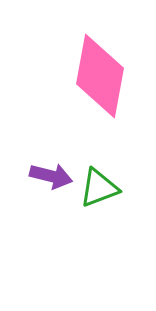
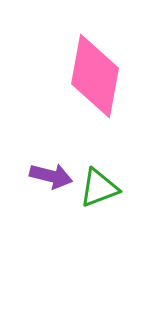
pink diamond: moved 5 px left
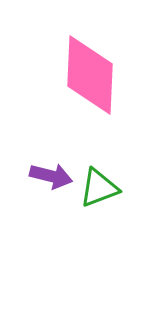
pink diamond: moved 5 px left, 1 px up; rotated 8 degrees counterclockwise
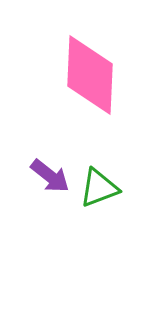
purple arrow: moved 1 px left; rotated 24 degrees clockwise
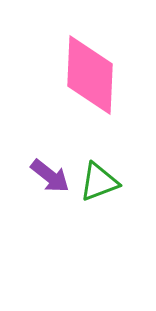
green triangle: moved 6 px up
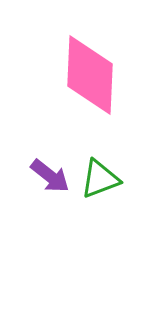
green triangle: moved 1 px right, 3 px up
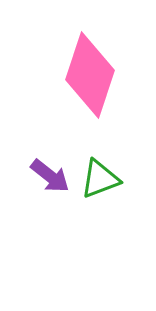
pink diamond: rotated 16 degrees clockwise
